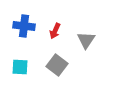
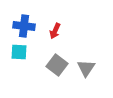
gray triangle: moved 28 px down
cyan square: moved 1 px left, 15 px up
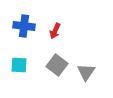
cyan square: moved 13 px down
gray triangle: moved 4 px down
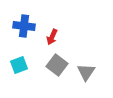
red arrow: moved 3 px left, 6 px down
cyan square: rotated 24 degrees counterclockwise
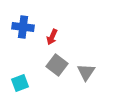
blue cross: moved 1 px left, 1 px down
cyan square: moved 1 px right, 18 px down
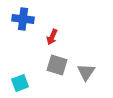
blue cross: moved 8 px up
gray square: rotated 20 degrees counterclockwise
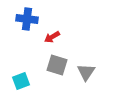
blue cross: moved 4 px right
red arrow: rotated 35 degrees clockwise
cyan square: moved 1 px right, 2 px up
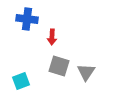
red arrow: rotated 56 degrees counterclockwise
gray square: moved 2 px right, 1 px down
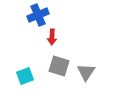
blue cross: moved 11 px right, 4 px up; rotated 30 degrees counterclockwise
cyan square: moved 4 px right, 5 px up
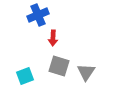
red arrow: moved 1 px right, 1 px down
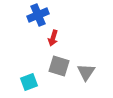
red arrow: rotated 14 degrees clockwise
cyan square: moved 4 px right, 6 px down
